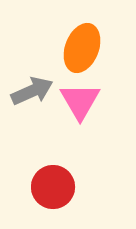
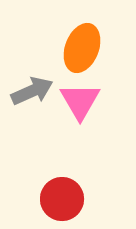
red circle: moved 9 px right, 12 px down
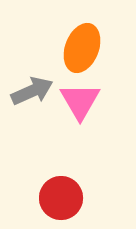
red circle: moved 1 px left, 1 px up
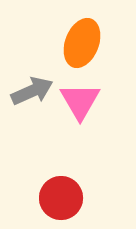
orange ellipse: moved 5 px up
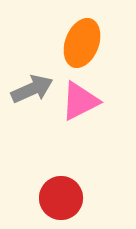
gray arrow: moved 2 px up
pink triangle: rotated 33 degrees clockwise
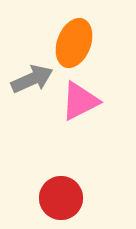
orange ellipse: moved 8 px left
gray arrow: moved 10 px up
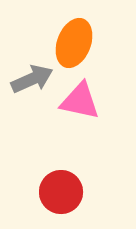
pink triangle: rotated 39 degrees clockwise
red circle: moved 6 px up
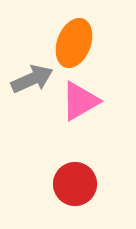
pink triangle: rotated 42 degrees counterclockwise
red circle: moved 14 px right, 8 px up
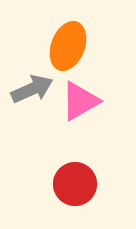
orange ellipse: moved 6 px left, 3 px down
gray arrow: moved 10 px down
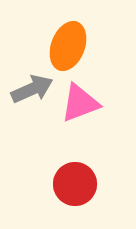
pink triangle: moved 2 px down; rotated 9 degrees clockwise
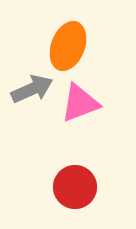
red circle: moved 3 px down
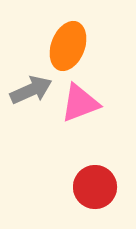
gray arrow: moved 1 px left, 1 px down
red circle: moved 20 px right
